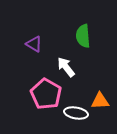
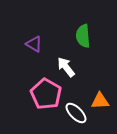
white ellipse: rotated 35 degrees clockwise
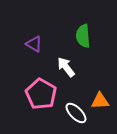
pink pentagon: moved 5 px left
